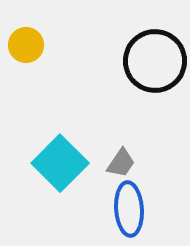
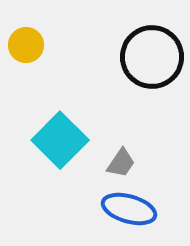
black circle: moved 3 px left, 4 px up
cyan square: moved 23 px up
blue ellipse: rotated 70 degrees counterclockwise
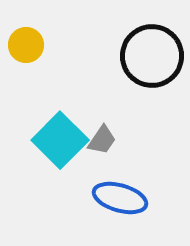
black circle: moved 1 px up
gray trapezoid: moved 19 px left, 23 px up
blue ellipse: moved 9 px left, 11 px up
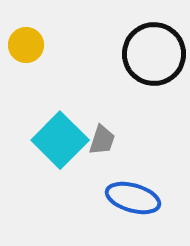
black circle: moved 2 px right, 2 px up
gray trapezoid: rotated 16 degrees counterclockwise
blue ellipse: moved 13 px right
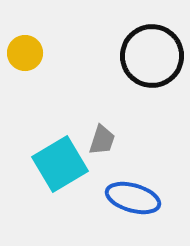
yellow circle: moved 1 px left, 8 px down
black circle: moved 2 px left, 2 px down
cyan square: moved 24 px down; rotated 14 degrees clockwise
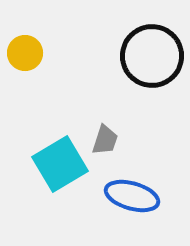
gray trapezoid: moved 3 px right
blue ellipse: moved 1 px left, 2 px up
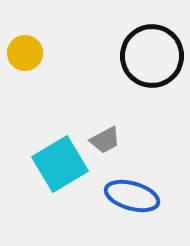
gray trapezoid: rotated 44 degrees clockwise
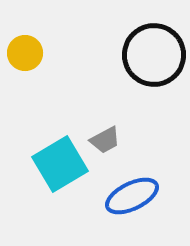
black circle: moved 2 px right, 1 px up
blue ellipse: rotated 42 degrees counterclockwise
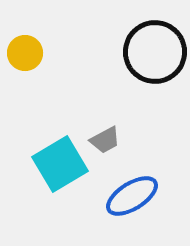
black circle: moved 1 px right, 3 px up
blue ellipse: rotated 6 degrees counterclockwise
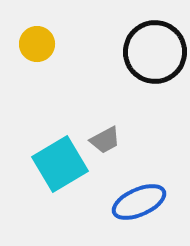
yellow circle: moved 12 px right, 9 px up
blue ellipse: moved 7 px right, 6 px down; rotated 8 degrees clockwise
